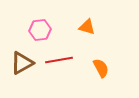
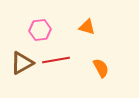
red line: moved 3 px left
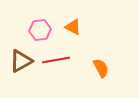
orange triangle: moved 14 px left; rotated 12 degrees clockwise
brown triangle: moved 1 px left, 2 px up
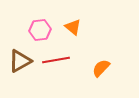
orange triangle: rotated 12 degrees clockwise
brown triangle: moved 1 px left
orange semicircle: rotated 108 degrees counterclockwise
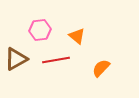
orange triangle: moved 4 px right, 9 px down
brown triangle: moved 4 px left, 2 px up
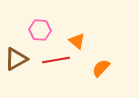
pink hexagon: rotated 10 degrees clockwise
orange triangle: moved 5 px down
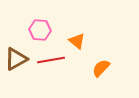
red line: moved 5 px left
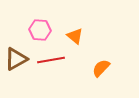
orange triangle: moved 2 px left, 5 px up
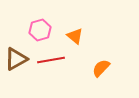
pink hexagon: rotated 20 degrees counterclockwise
